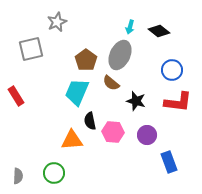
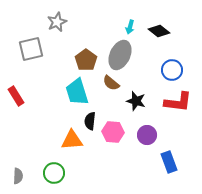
cyan trapezoid: rotated 40 degrees counterclockwise
black semicircle: rotated 18 degrees clockwise
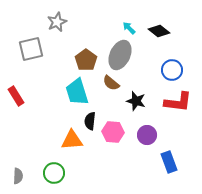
cyan arrow: moved 1 px left, 1 px down; rotated 120 degrees clockwise
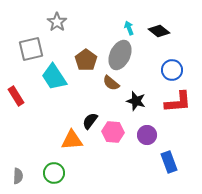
gray star: rotated 12 degrees counterclockwise
cyan arrow: rotated 24 degrees clockwise
cyan trapezoid: moved 23 px left, 15 px up; rotated 16 degrees counterclockwise
red L-shape: rotated 12 degrees counterclockwise
black semicircle: rotated 30 degrees clockwise
